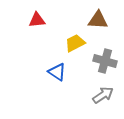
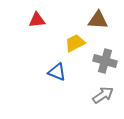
blue triangle: rotated 12 degrees counterclockwise
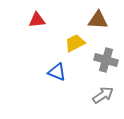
gray cross: moved 1 px right, 1 px up
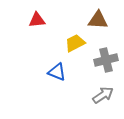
gray cross: rotated 30 degrees counterclockwise
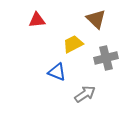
brown triangle: moved 2 px left, 1 px up; rotated 40 degrees clockwise
yellow trapezoid: moved 2 px left, 1 px down
gray cross: moved 2 px up
gray arrow: moved 18 px left, 1 px up
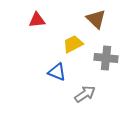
gray cross: rotated 20 degrees clockwise
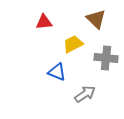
red triangle: moved 7 px right, 2 px down
